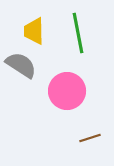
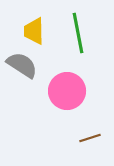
gray semicircle: moved 1 px right
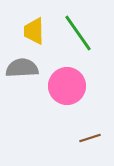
green line: rotated 24 degrees counterclockwise
gray semicircle: moved 3 px down; rotated 36 degrees counterclockwise
pink circle: moved 5 px up
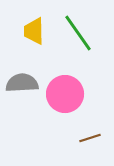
gray semicircle: moved 15 px down
pink circle: moved 2 px left, 8 px down
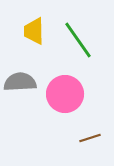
green line: moved 7 px down
gray semicircle: moved 2 px left, 1 px up
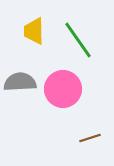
pink circle: moved 2 px left, 5 px up
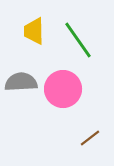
gray semicircle: moved 1 px right
brown line: rotated 20 degrees counterclockwise
